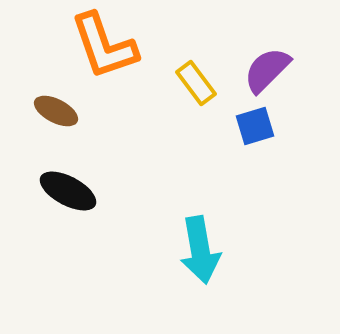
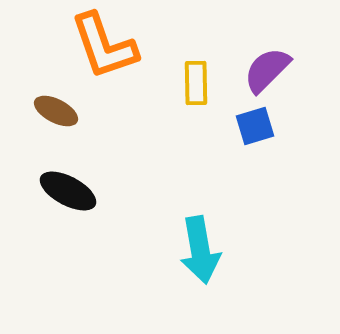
yellow rectangle: rotated 36 degrees clockwise
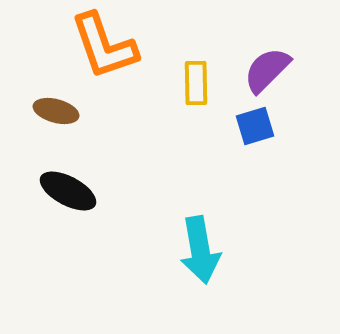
brown ellipse: rotated 12 degrees counterclockwise
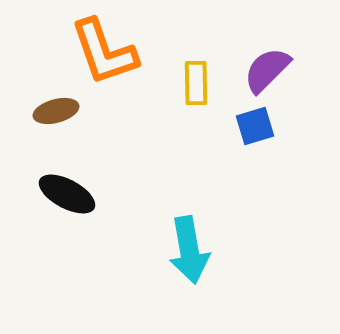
orange L-shape: moved 6 px down
brown ellipse: rotated 30 degrees counterclockwise
black ellipse: moved 1 px left, 3 px down
cyan arrow: moved 11 px left
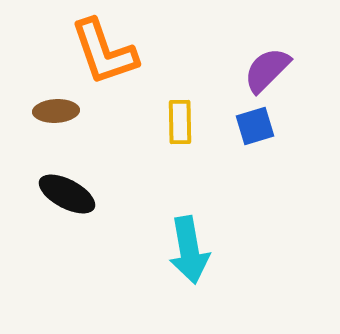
yellow rectangle: moved 16 px left, 39 px down
brown ellipse: rotated 12 degrees clockwise
